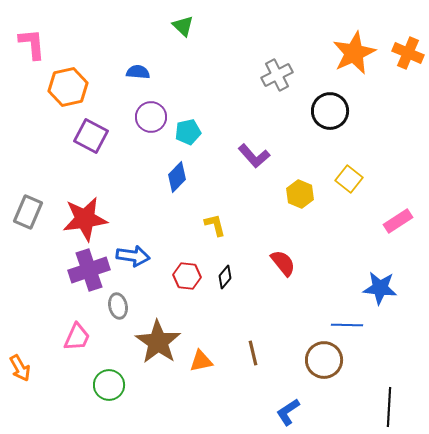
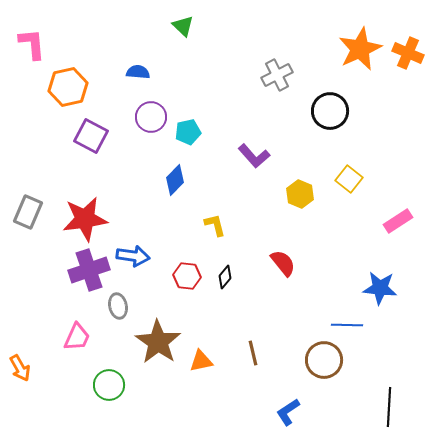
orange star: moved 6 px right, 4 px up
blue diamond: moved 2 px left, 3 px down
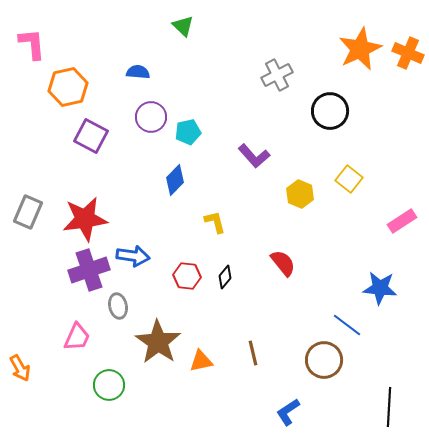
pink rectangle: moved 4 px right
yellow L-shape: moved 3 px up
blue line: rotated 36 degrees clockwise
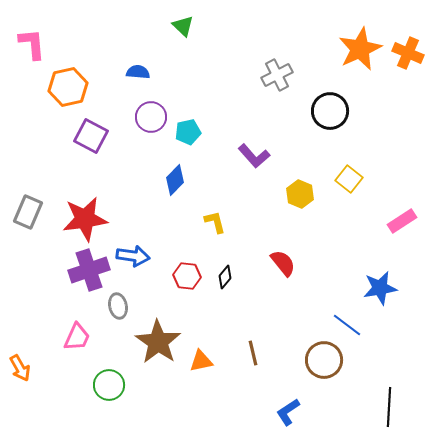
blue star: rotated 16 degrees counterclockwise
